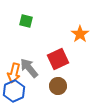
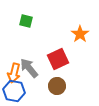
brown circle: moved 1 px left
blue hexagon: rotated 25 degrees counterclockwise
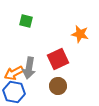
orange star: rotated 24 degrees counterclockwise
gray arrow: rotated 130 degrees counterclockwise
orange arrow: rotated 48 degrees clockwise
brown circle: moved 1 px right
blue hexagon: moved 1 px down
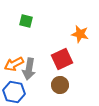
red square: moved 4 px right
gray arrow: moved 1 px down
orange arrow: moved 9 px up
brown circle: moved 2 px right, 1 px up
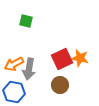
orange star: moved 24 px down
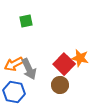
green square: rotated 24 degrees counterclockwise
red square: moved 2 px right, 5 px down; rotated 20 degrees counterclockwise
gray arrow: rotated 35 degrees counterclockwise
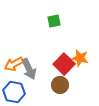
green square: moved 28 px right
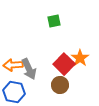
orange star: rotated 24 degrees clockwise
orange arrow: moved 1 px left, 1 px down; rotated 24 degrees clockwise
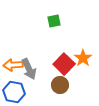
orange star: moved 3 px right
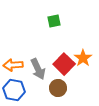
gray arrow: moved 9 px right
brown circle: moved 2 px left, 3 px down
blue hexagon: moved 2 px up
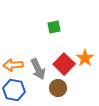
green square: moved 6 px down
orange star: moved 2 px right
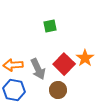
green square: moved 4 px left, 1 px up
brown circle: moved 2 px down
